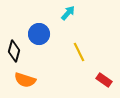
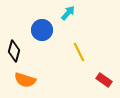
blue circle: moved 3 px right, 4 px up
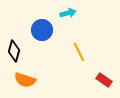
cyan arrow: rotated 35 degrees clockwise
